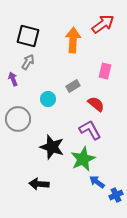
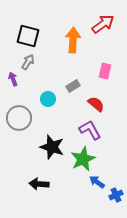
gray circle: moved 1 px right, 1 px up
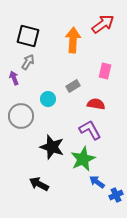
purple arrow: moved 1 px right, 1 px up
red semicircle: rotated 30 degrees counterclockwise
gray circle: moved 2 px right, 2 px up
black arrow: rotated 24 degrees clockwise
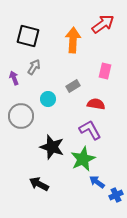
gray arrow: moved 6 px right, 5 px down
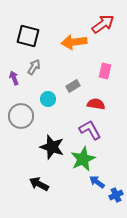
orange arrow: moved 1 px right, 2 px down; rotated 100 degrees counterclockwise
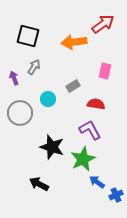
gray circle: moved 1 px left, 3 px up
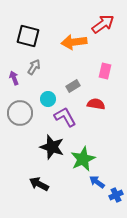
purple L-shape: moved 25 px left, 13 px up
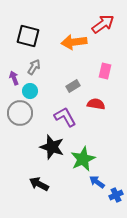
cyan circle: moved 18 px left, 8 px up
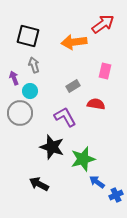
gray arrow: moved 2 px up; rotated 49 degrees counterclockwise
green star: rotated 10 degrees clockwise
